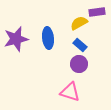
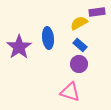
purple star: moved 3 px right, 8 px down; rotated 20 degrees counterclockwise
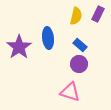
purple rectangle: moved 1 px right, 2 px down; rotated 56 degrees counterclockwise
yellow semicircle: moved 3 px left, 7 px up; rotated 132 degrees clockwise
